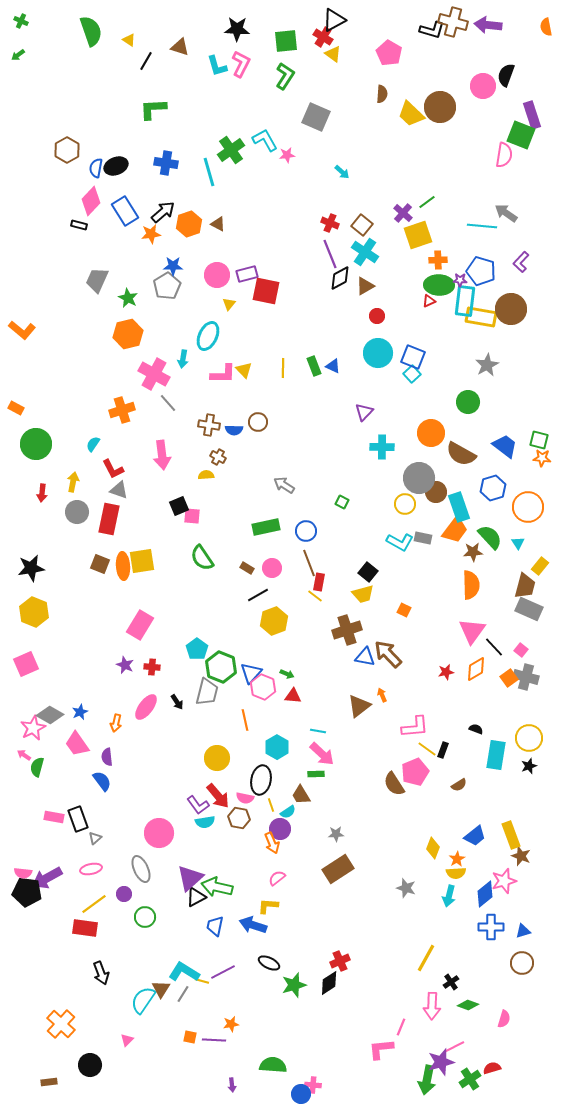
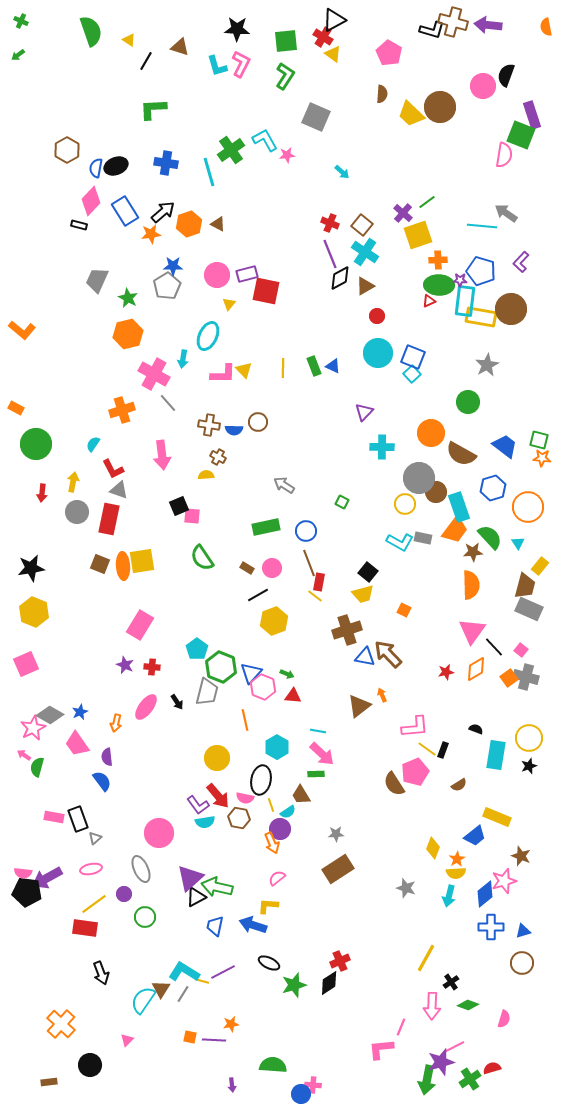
yellow rectangle at (511, 835): moved 14 px left, 18 px up; rotated 48 degrees counterclockwise
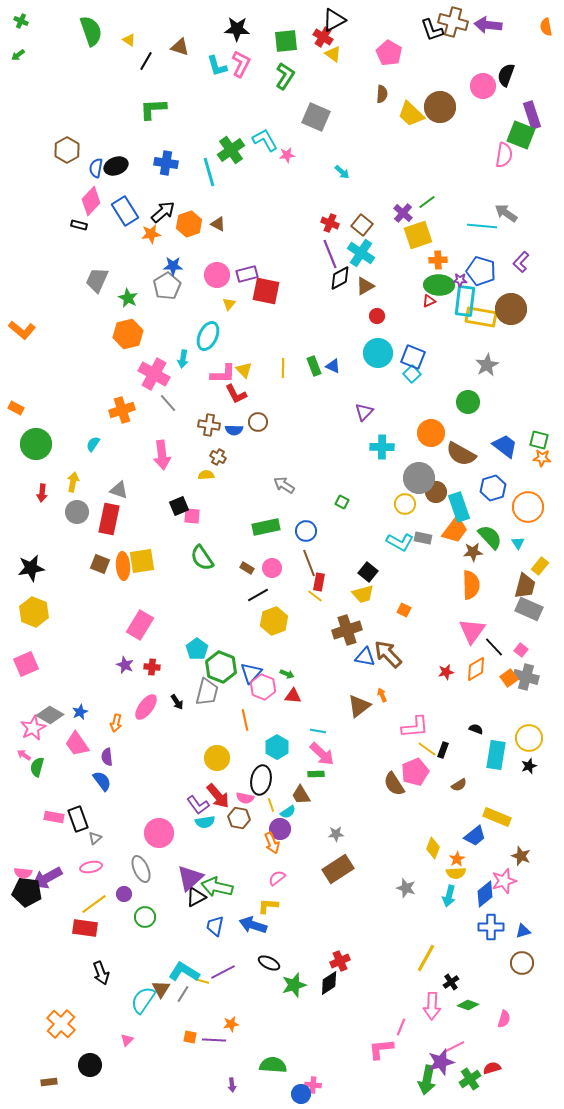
black L-shape at (432, 30): rotated 55 degrees clockwise
cyan cross at (365, 252): moved 4 px left, 1 px down
red L-shape at (113, 469): moved 123 px right, 75 px up
pink ellipse at (91, 869): moved 2 px up
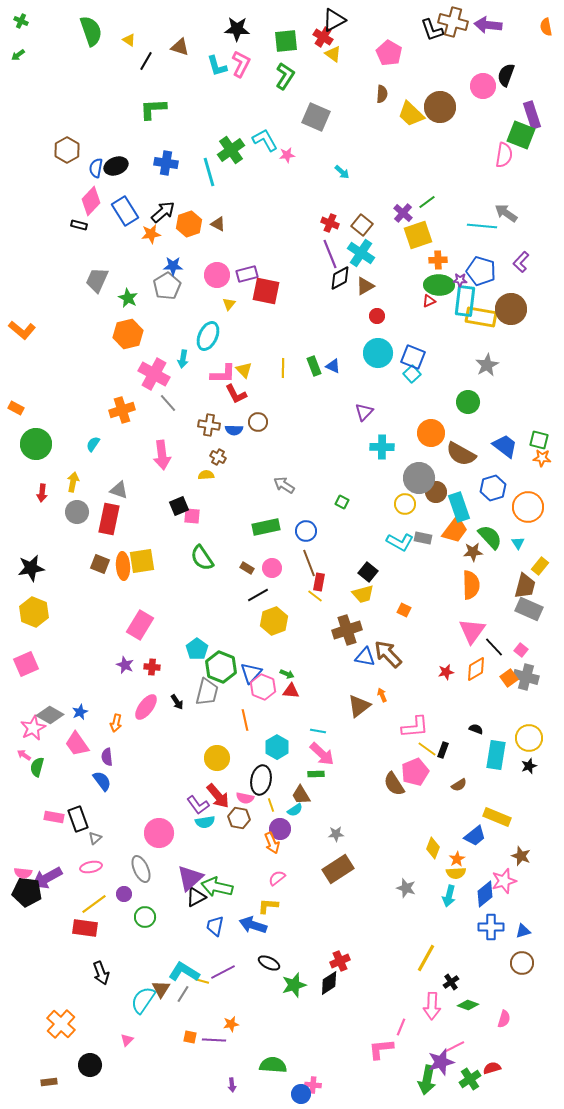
red triangle at (293, 696): moved 2 px left, 5 px up
cyan semicircle at (288, 812): moved 7 px right, 2 px up
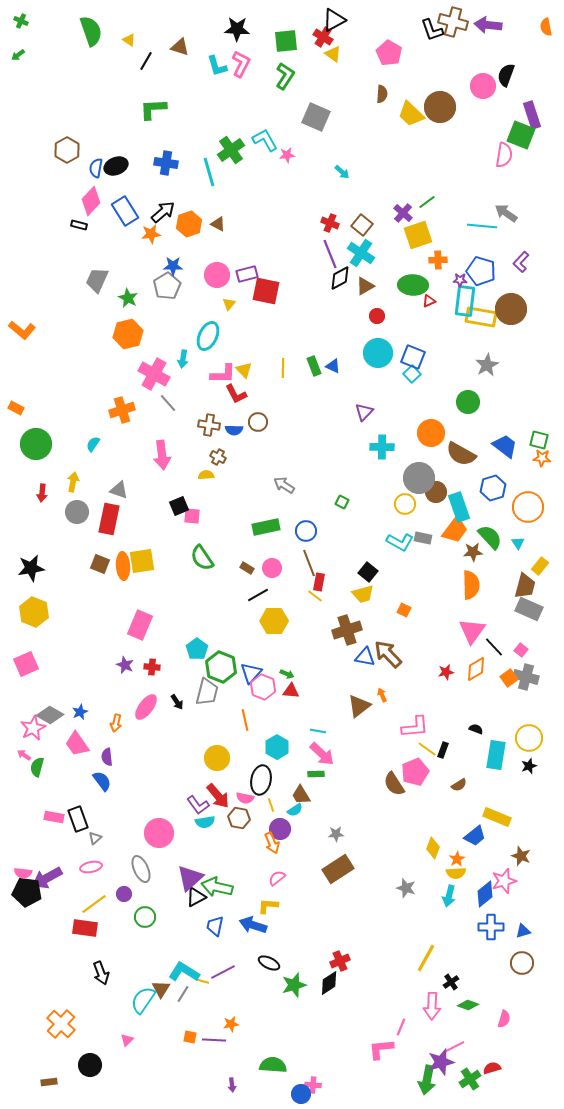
green ellipse at (439, 285): moved 26 px left
yellow hexagon at (274, 621): rotated 20 degrees clockwise
pink rectangle at (140, 625): rotated 8 degrees counterclockwise
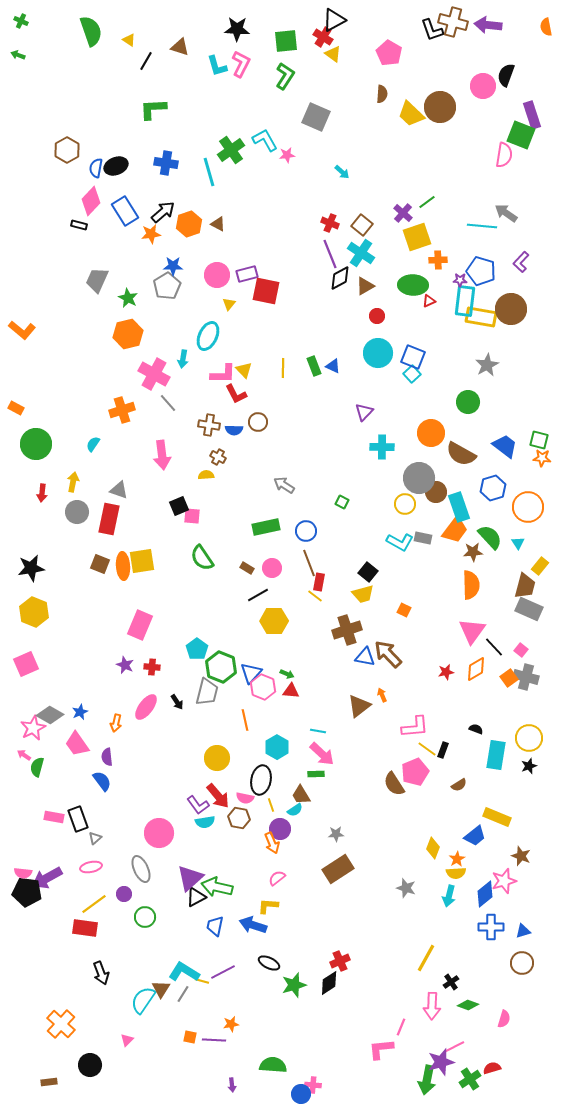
green arrow at (18, 55): rotated 56 degrees clockwise
yellow square at (418, 235): moved 1 px left, 2 px down
